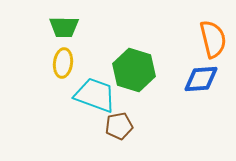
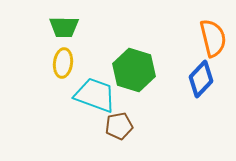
orange semicircle: moved 1 px up
blue diamond: rotated 42 degrees counterclockwise
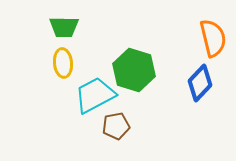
yellow ellipse: rotated 12 degrees counterclockwise
blue diamond: moved 1 px left, 4 px down
cyan trapezoid: rotated 48 degrees counterclockwise
brown pentagon: moved 3 px left
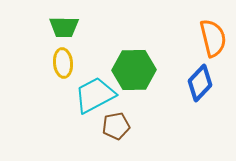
green hexagon: rotated 18 degrees counterclockwise
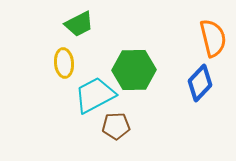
green trapezoid: moved 15 px right, 3 px up; rotated 28 degrees counterclockwise
yellow ellipse: moved 1 px right
brown pentagon: rotated 8 degrees clockwise
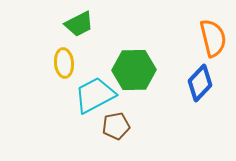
brown pentagon: rotated 8 degrees counterclockwise
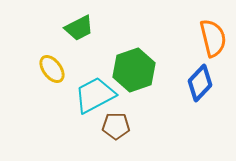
green trapezoid: moved 4 px down
yellow ellipse: moved 12 px left, 6 px down; rotated 32 degrees counterclockwise
green hexagon: rotated 18 degrees counterclockwise
brown pentagon: rotated 12 degrees clockwise
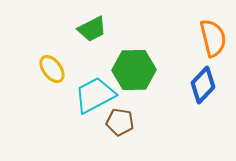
green trapezoid: moved 13 px right, 1 px down
green hexagon: rotated 18 degrees clockwise
blue diamond: moved 3 px right, 2 px down
brown pentagon: moved 4 px right, 4 px up; rotated 8 degrees clockwise
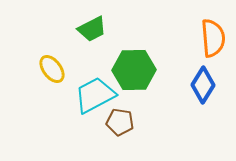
orange semicircle: rotated 9 degrees clockwise
blue diamond: rotated 12 degrees counterclockwise
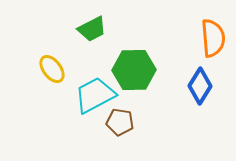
blue diamond: moved 3 px left, 1 px down
